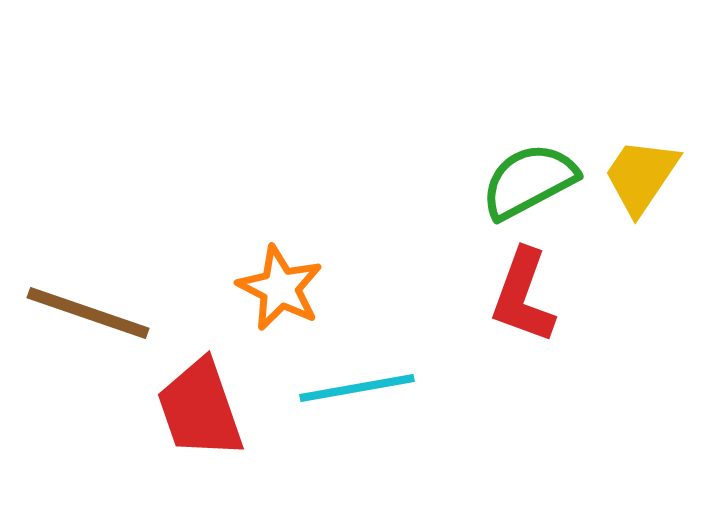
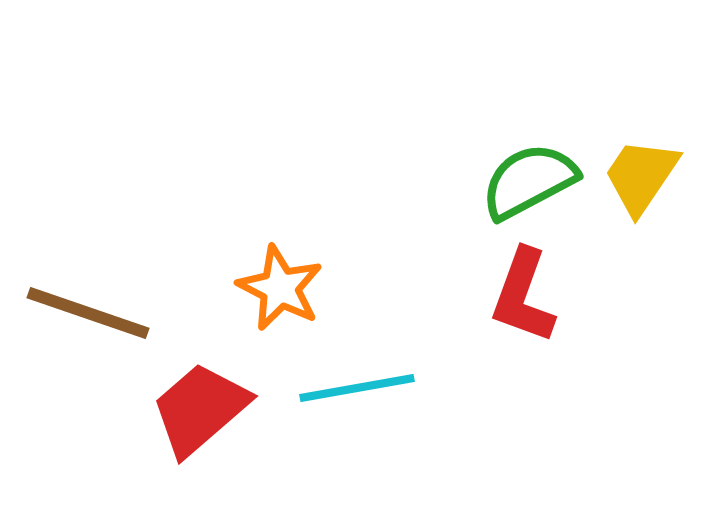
red trapezoid: rotated 68 degrees clockwise
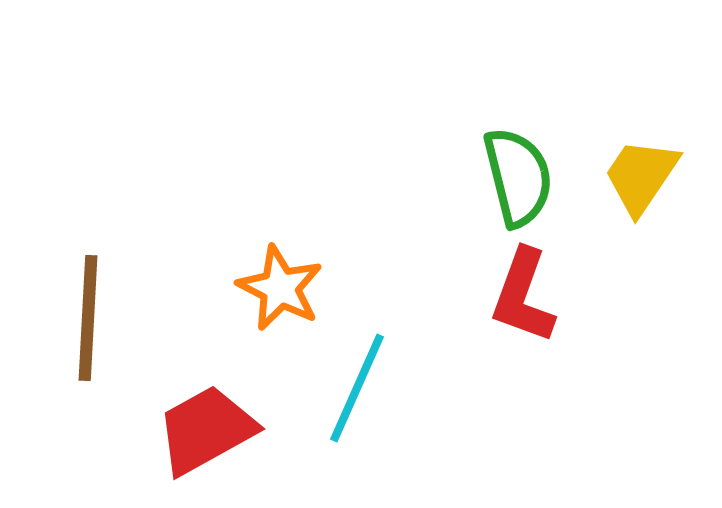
green semicircle: moved 11 px left, 4 px up; rotated 104 degrees clockwise
brown line: moved 5 px down; rotated 74 degrees clockwise
cyan line: rotated 56 degrees counterclockwise
red trapezoid: moved 6 px right, 21 px down; rotated 12 degrees clockwise
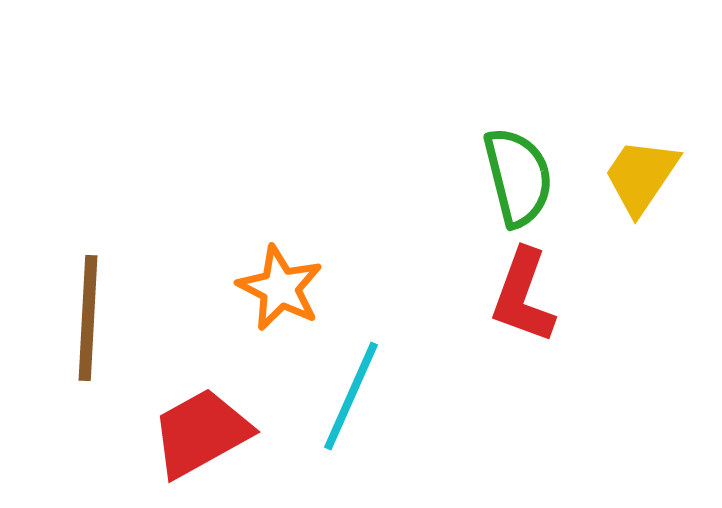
cyan line: moved 6 px left, 8 px down
red trapezoid: moved 5 px left, 3 px down
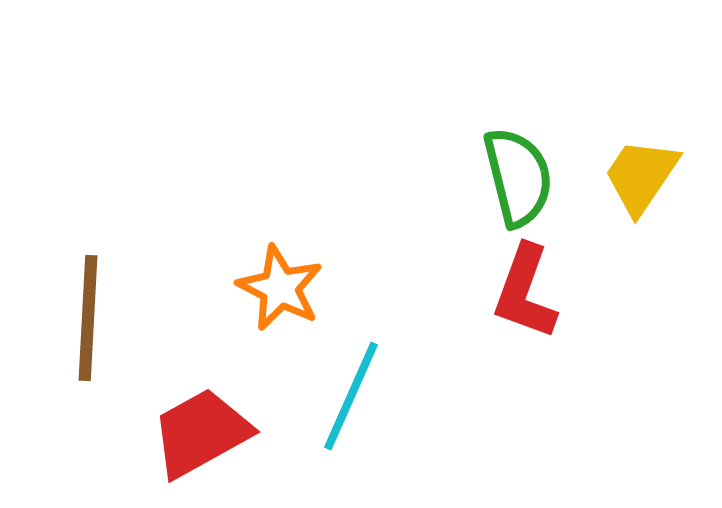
red L-shape: moved 2 px right, 4 px up
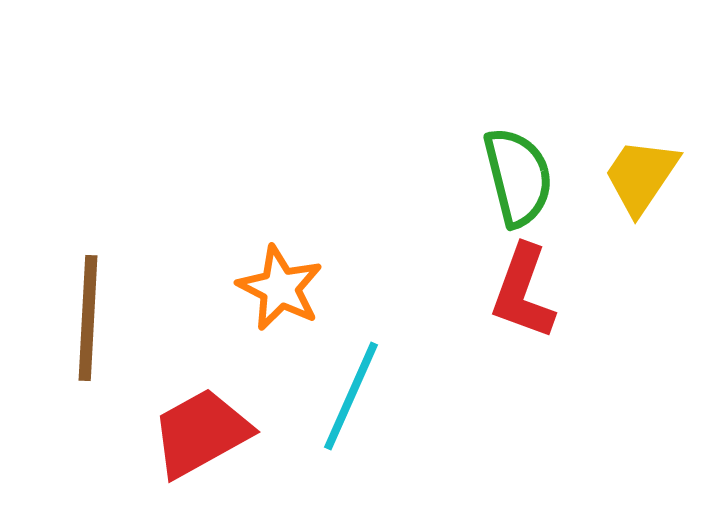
red L-shape: moved 2 px left
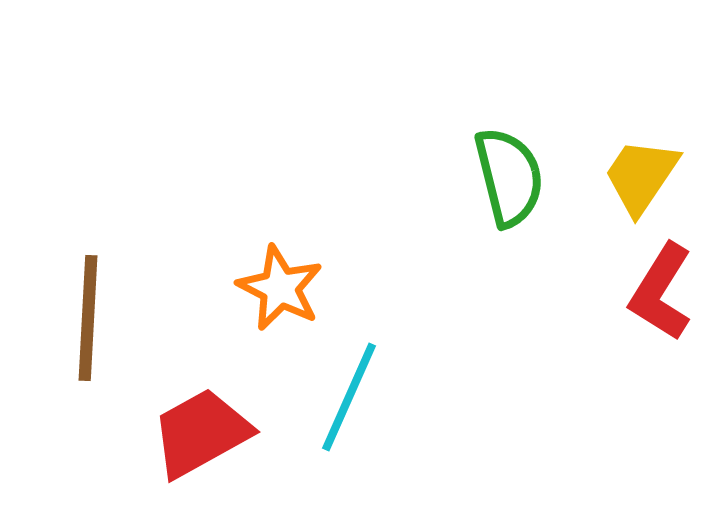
green semicircle: moved 9 px left
red L-shape: moved 138 px right; rotated 12 degrees clockwise
cyan line: moved 2 px left, 1 px down
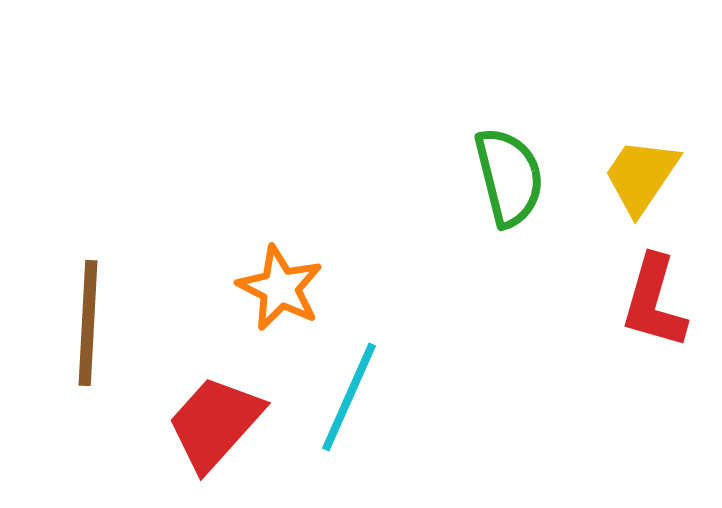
red L-shape: moved 7 px left, 10 px down; rotated 16 degrees counterclockwise
brown line: moved 5 px down
red trapezoid: moved 14 px right, 10 px up; rotated 19 degrees counterclockwise
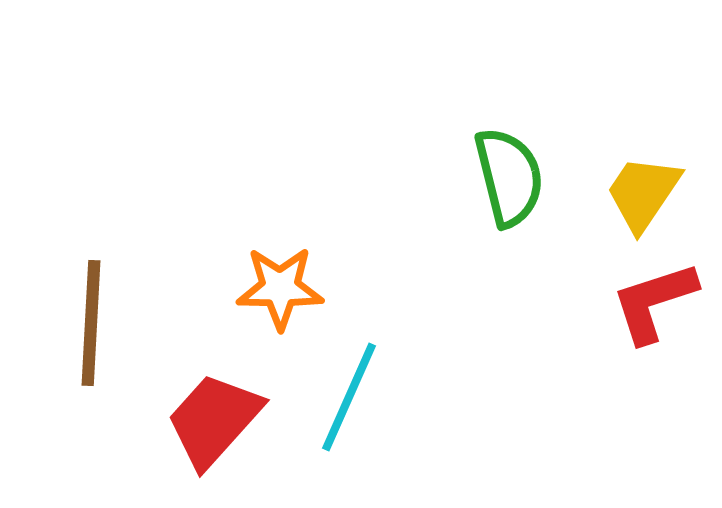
yellow trapezoid: moved 2 px right, 17 px down
orange star: rotated 26 degrees counterclockwise
red L-shape: rotated 56 degrees clockwise
brown line: moved 3 px right
red trapezoid: moved 1 px left, 3 px up
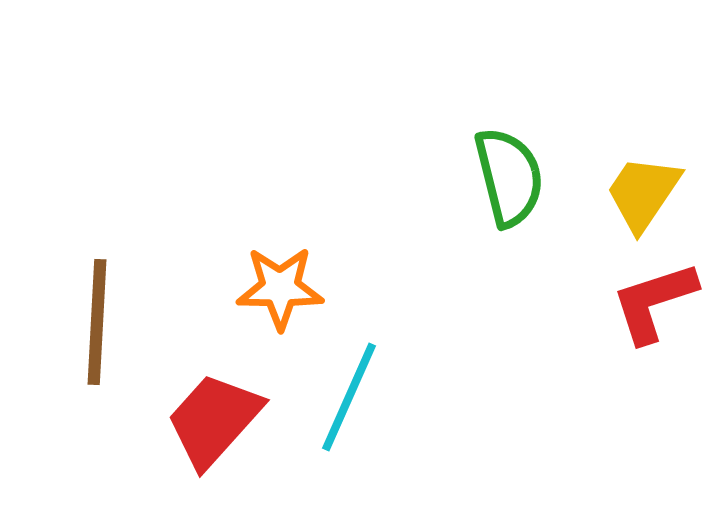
brown line: moved 6 px right, 1 px up
